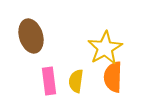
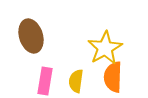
pink rectangle: moved 4 px left; rotated 16 degrees clockwise
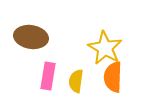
brown ellipse: moved 1 px down; rotated 64 degrees counterclockwise
yellow star: rotated 12 degrees counterclockwise
pink rectangle: moved 3 px right, 5 px up
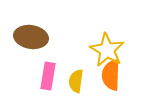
yellow star: moved 2 px right, 2 px down
orange semicircle: moved 2 px left, 2 px up
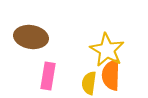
yellow semicircle: moved 13 px right, 2 px down
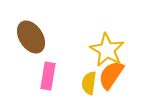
brown ellipse: rotated 48 degrees clockwise
orange semicircle: rotated 32 degrees clockwise
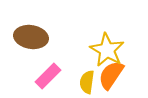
brown ellipse: rotated 48 degrees counterclockwise
pink rectangle: rotated 36 degrees clockwise
yellow semicircle: moved 2 px left, 1 px up
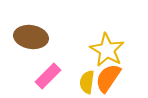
orange semicircle: moved 3 px left, 3 px down
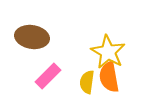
brown ellipse: moved 1 px right
yellow star: moved 1 px right, 2 px down
orange semicircle: moved 1 px right, 1 px up; rotated 44 degrees counterclockwise
